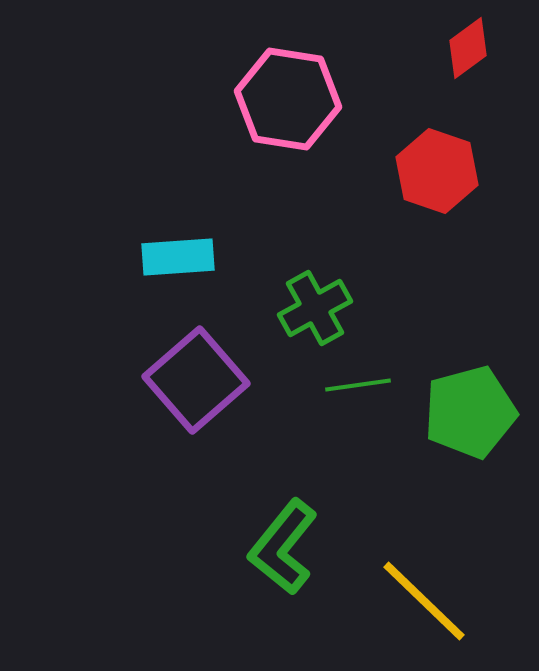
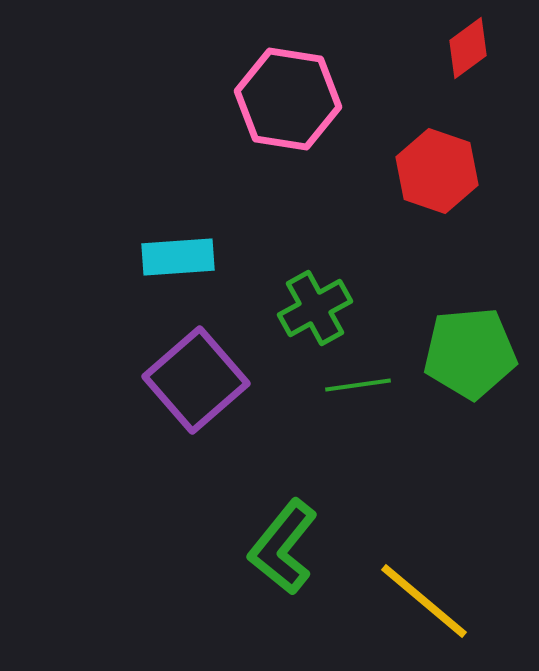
green pentagon: moved 59 px up; rotated 10 degrees clockwise
yellow line: rotated 4 degrees counterclockwise
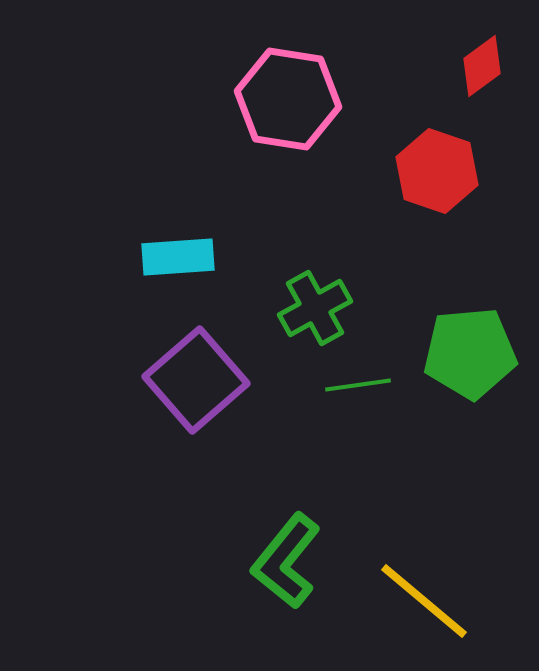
red diamond: moved 14 px right, 18 px down
green L-shape: moved 3 px right, 14 px down
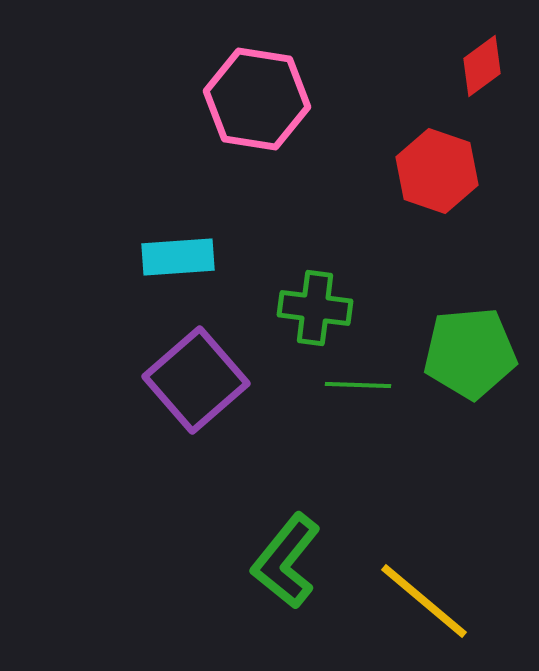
pink hexagon: moved 31 px left
green cross: rotated 36 degrees clockwise
green line: rotated 10 degrees clockwise
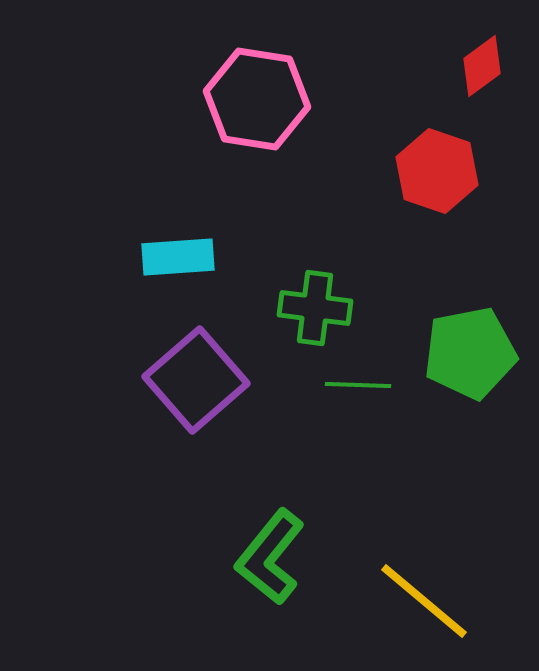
green pentagon: rotated 6 degrees counterclockwise
green L-shape: moved 16 px left, 4 px up
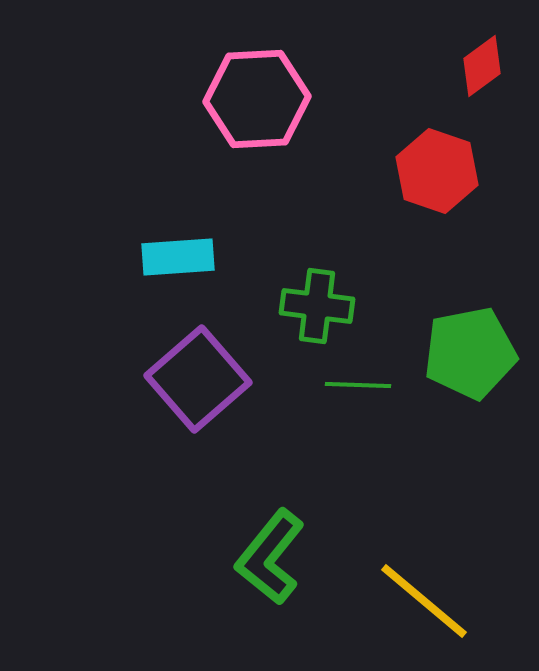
pink hexagon: rotated 12 degrees counterclockwise
green cross: moved 2 px right, 2 px up
purple square: moved 2 px right, 1 px up
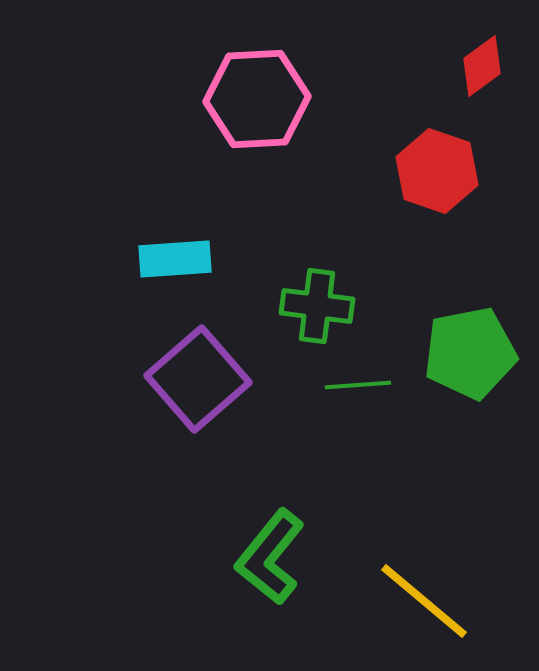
cyan rectangle: moved 3 px left, 2 px down
green line: rotated 6 degrees counterclockwise
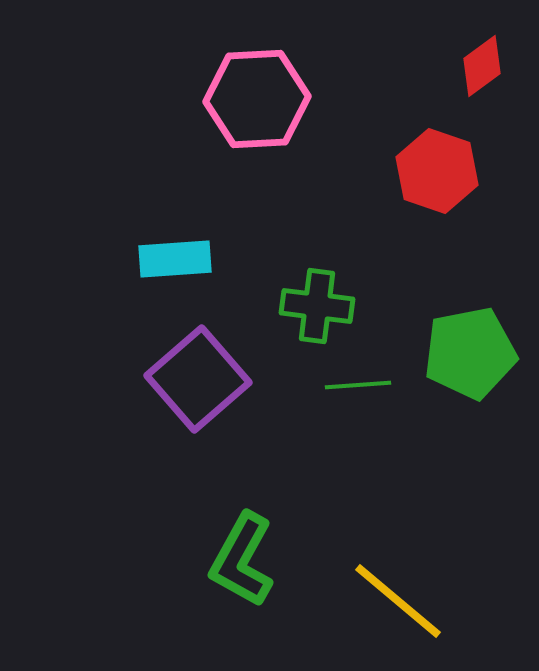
green L-shape: moved 28 px left, 3 px down; rotated 10 degrees counterclockwise
yellow line: moved 26 px left
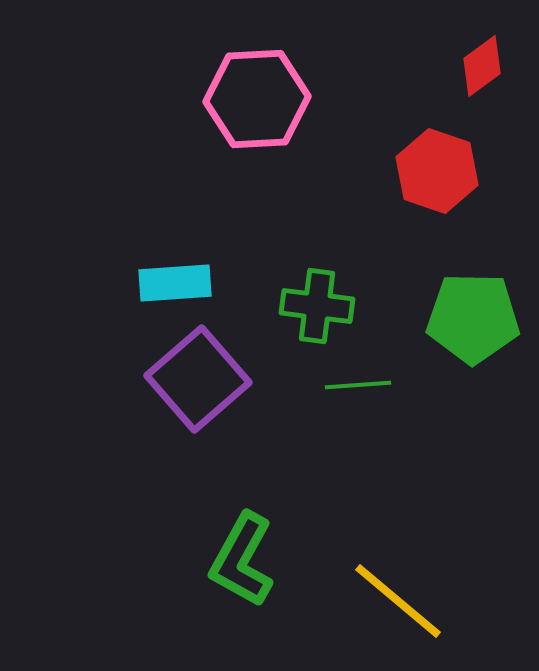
cyan rectangle: moved 24 px down
green pentagon: moved 3 px right, 35 px up; rotated 12 degrees clockwise
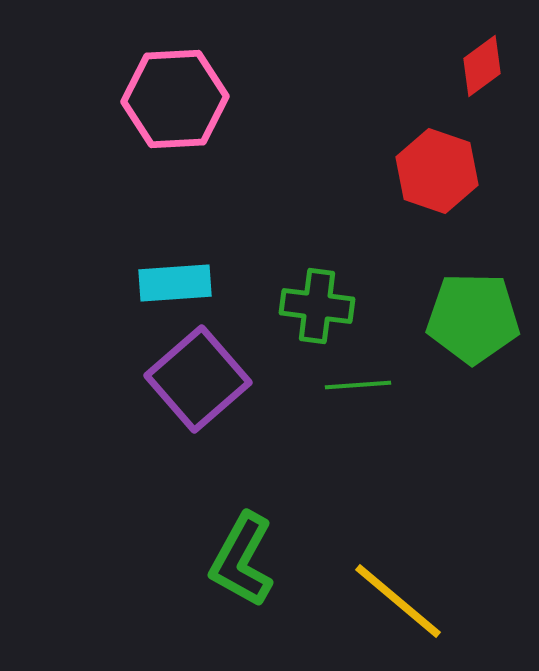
pink hexagon: moved 82 px left
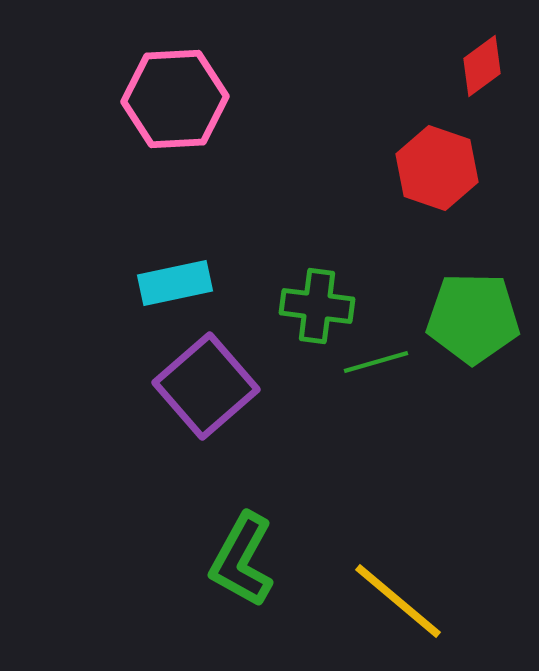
red hexagon: moved 3 px up
cyan rectangle: rotated 8 degrees counterclockwise
purple square: moved 8 px right, 7 px down
green line: moved 18 px right, 23 px up; rotated 12 degrees counterclockwise
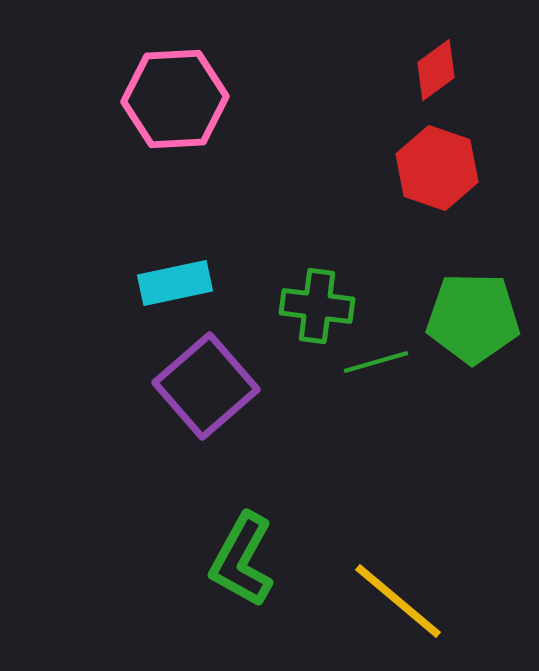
red diamond: moved 46 px left, 4 px down
